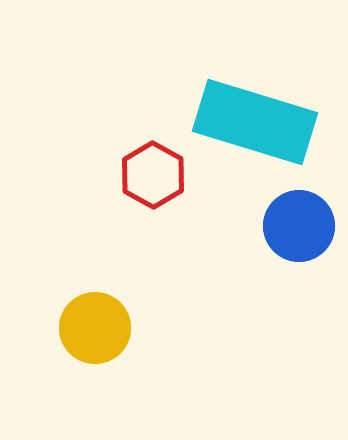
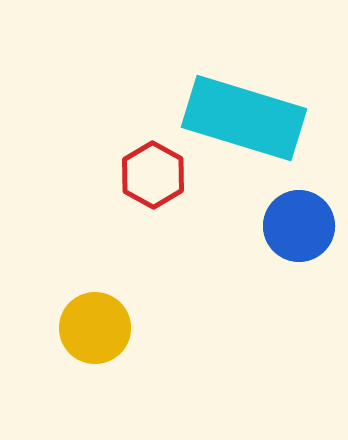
cyan rectangle: moved 11 px left, 4 px up
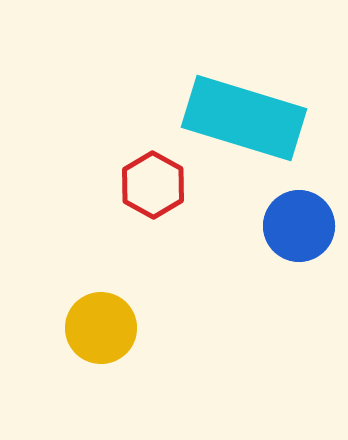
red hexagon: moved 10 px down
yellow circle: moved 6 px right
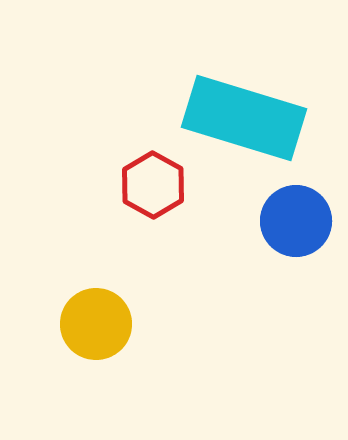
blue circle: moved 3 px left, 5 px up
yellow circle: moved 5 px left, 4 px up
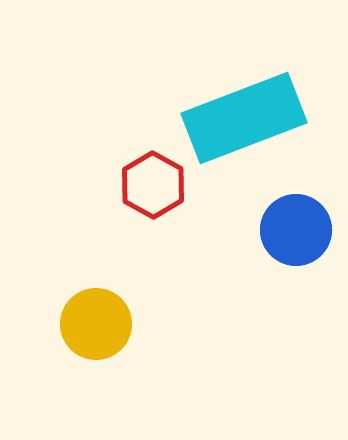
cyan rectangle: rotated 38 degrees counterclockwise
blue circle: moved 9 px down
